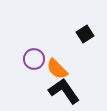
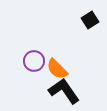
black square: moved 5 px right, 14 px up
purple circle: moved 2 px down
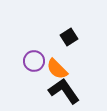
black square: moved 21 px left, 17 px down
